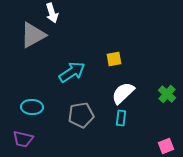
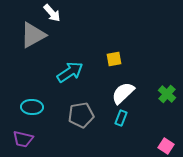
white arrow: rotated 24 degrees counterclockwise
cyan arrow: moved 2 px left
cyan rectangle: rotated 14 degrees clockwise
pink square: rotated 35 degrees counterclockwise
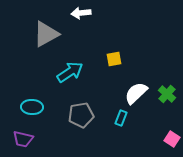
white arrow: moved 29 px right; rotated 126 degrees clockwise
gray triangle: moved 13 px right, 1 px up
white semicircle: moved 13 px right
pink square: moved 6 px right, 7 px up
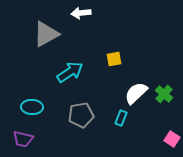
green cross: moved 3 px left
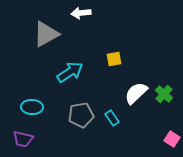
cyan rectangle: moved 9 px left; rotated 56 degrees counterclockwise
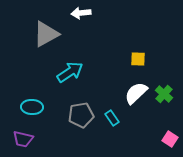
yellow square: moved 24 px right; rotated 14 degrees clockwise
pink square: moved 2 px left
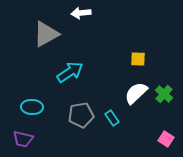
pink square: moved 4 px left
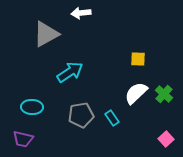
pink square: rotated 14 degrees clockwise
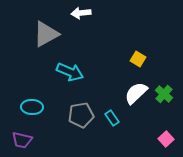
yellow square: rotated 28 degrees clockwise
cyan arrow: rotated 56 degrees clockwise
purple trapezoid: moved 1 px left, 1 px down
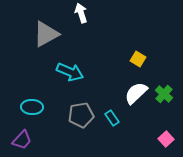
white arrow: rotated 78 degrees clockwise
purple trapezoid: rotated 60 degrees counterclockwise
